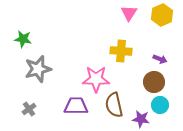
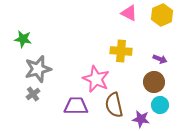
pink triangle: rotated 36 degrees counterclockwise
pink star: rotated 24 degrees clockwise
gray cross: moved 4 px right, 15 px up
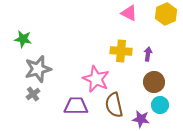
yellow hexagon: moved 4 px right, 1 px up
purple arrow: moved 12 px left, 5 px up; rotated 104 degrees counterclockwise
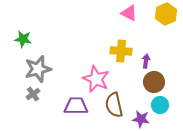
purple arrow: moved 2 px left, 7 px down
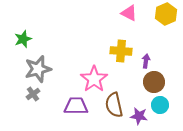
green star: rotated 30 degrees counterclockwise
pink star: moved 2 px left; rotated 12 degrees clockwise
purple star: moved 2 px left, 3 px up
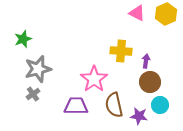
pink triangle: moved 8 px right
brown circle: moved 4 px left
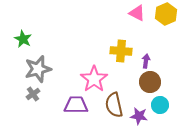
green star: rotated 24 degrees counterclockwise
purple trapezoid: moved 1 px up
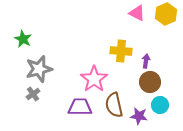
gray star: moved 1 px right
purple trapezoid: moved 4 px right, 2 px down
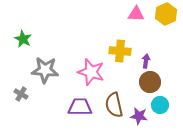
pink triangle: moved 1 px left, 1 px down; rotated 24 degrees counterclockwise
yellow cross: moved 1 px left
gray star: moved 6 px right, 1 px down; rotated 20 degrees clockwise
pink star: moved 3 px left, 7 px up; rotated 20 degrees counterclockwise
gray cross: moved 12 px left; rotated 24 degrees counterclockwise
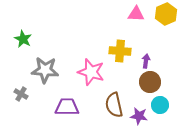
purple trapezoid: moved 13 px left
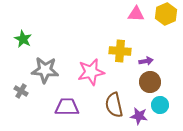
purple arrow: rotated 72 degrees clockwise
pink star: rotated 28 degrees counterclockwise
gray cross: moved 3 px up
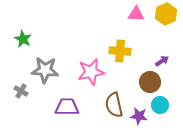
purple arrow: moved 16 px right; rotated 24 degrees counterclockwise
